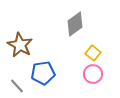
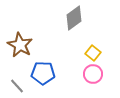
gray diamond: moved 1 px left, 6 px up
blue pentagon: rotated 10 degrees clockwise
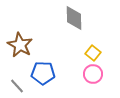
gray diamond: rotated 55 degrees counterclockwise
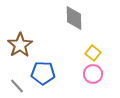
brown star: rotated 10 degrees clockwise
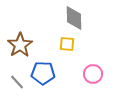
yellow square: moved 26 px left, 9 px up; rotated 35 degrees counterclockwise
gray line: moved 4 px up
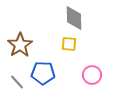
yellow square: moved 2 px right
pink circle: moved 1 px left, 1 px down
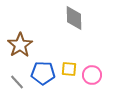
yellow square: moved 25 px down
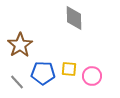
pink circle: moved 1 px down
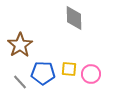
pink circle: moved 1 px left, 2 px up
gray line: moved 3 px right
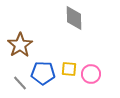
gray line: moved 1 px down
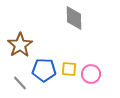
blue pentagon: moved 1 px right, 3 px up
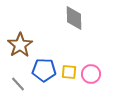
yellow square: moved 3 px down
gray line: moved 2 px left, 1 px down
